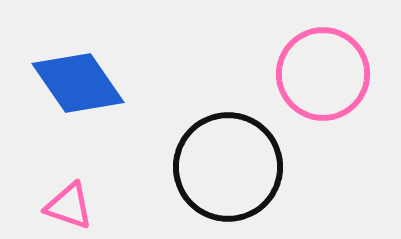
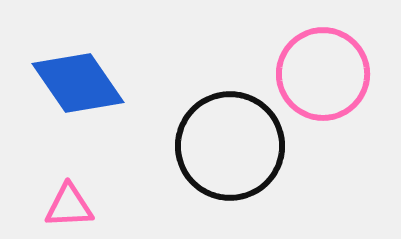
black circle: moved 2 px right, 21 px up
pink triangle: rotated 22 degrees counterclockwise
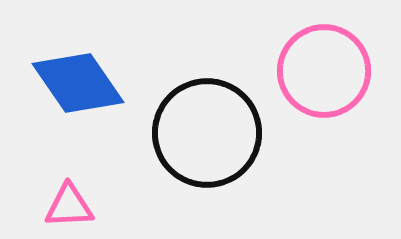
pink circle: moved 1 px right, 3 px up
black circle: moved 23 px left, 13 px up
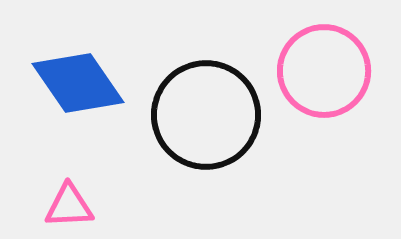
black circle: moved 1 px left, 18 px up
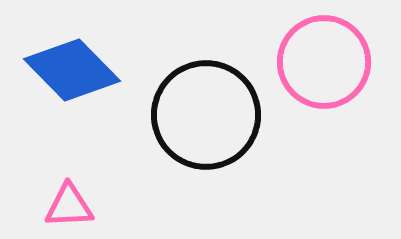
pink circle: moved 9 px up
blue diamond: moved 6 px left, 13 px up; rotated 10 degrees counterclockwise
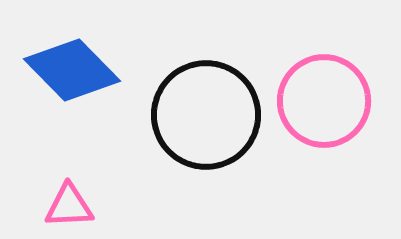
pink circle: moved 39 px down
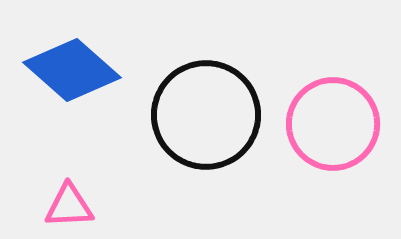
blue diamond: rotated 4 degrees counterclockwise
pink circle: moved 9 px right, 23 px down
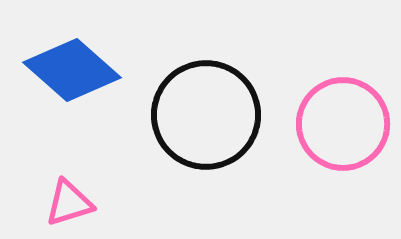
pink circle: moved 10 px right
pink triangle: moved 3 px up; rotated 14 degrees counterclockwise
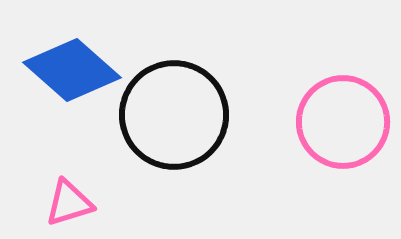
black circle: moved 32 px left
pink circle: moved 2 px up
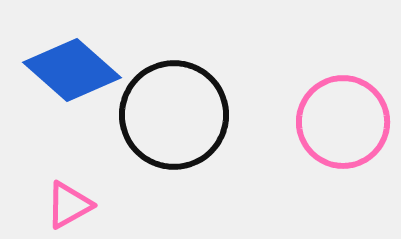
pink triangle: moved 2 px down; rotated 12 degrees counterclockwise
